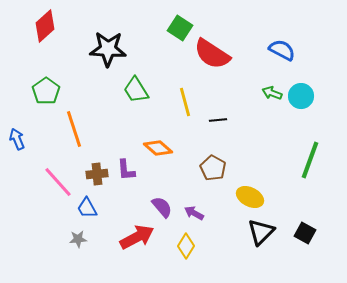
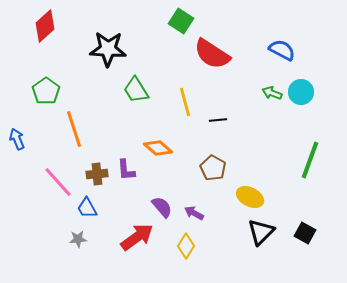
green square: moved 1 px right, 7 px up
cyan circle: moved 4 px up
red arrow: rotated 8 degrees counterclockwise
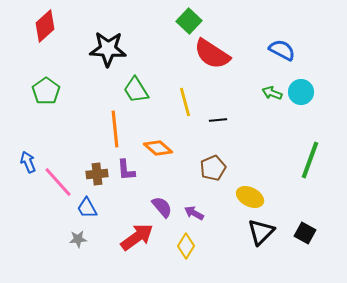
green square: moved 8 px right; rotated 10 degrees clockwise
orange line: moved 41 px right; rotated 12 degrees clockwise
blue arrow: moved 11 px right, 23 px down
brown pentagon: rotated 20 degrees clockwise
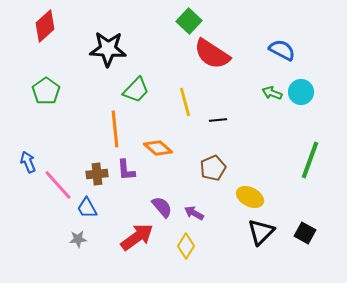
green trapezoid: rotated 104 degrees counterclockwise
pink line: moved 3 px down
